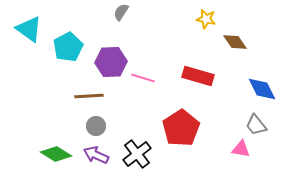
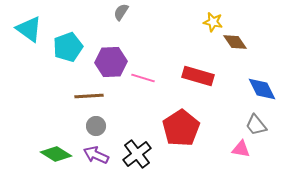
yellow star: moved 7 px right, 3 px down
cyan pentagon: rotated 8 degrees clockwise
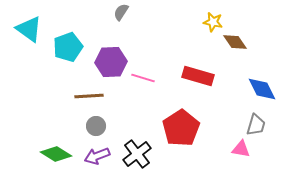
gray trapezoid: rotated 125 degrees counterclockwise
purple arrow: moved 1 px right, 1 px down; rotated 45 degrees counterclockwise
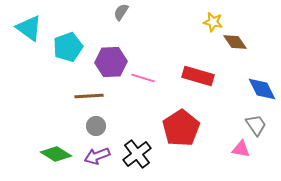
cyan triangle: moved 1 px up
gray trapezoid: rotated 50 degrees counterclockwise
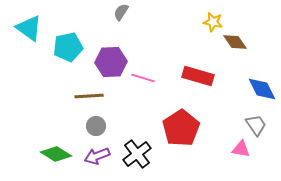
cyan pentagon: rotated 8 degrees clockwise
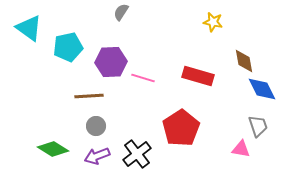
brown diamond: moved 9 px right, 19 px down; rotated 25 degrees clockwise
gray trapezoid: moved 2 px right, 1 px down; rotated 15 degrees clockwise
green diamond: moved 3 px left, 5 px up
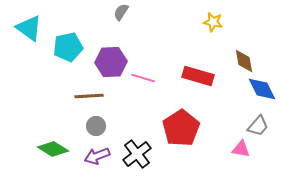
gray trapezoid: rotated 60 degrees clockwise
